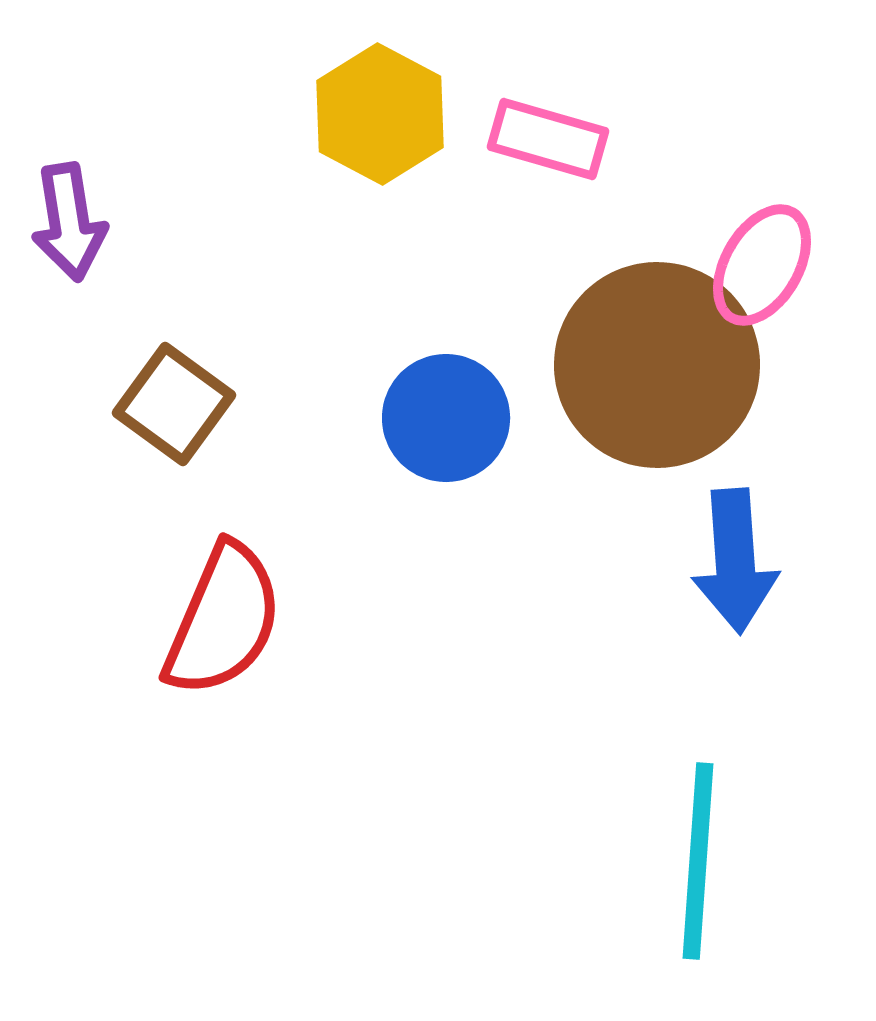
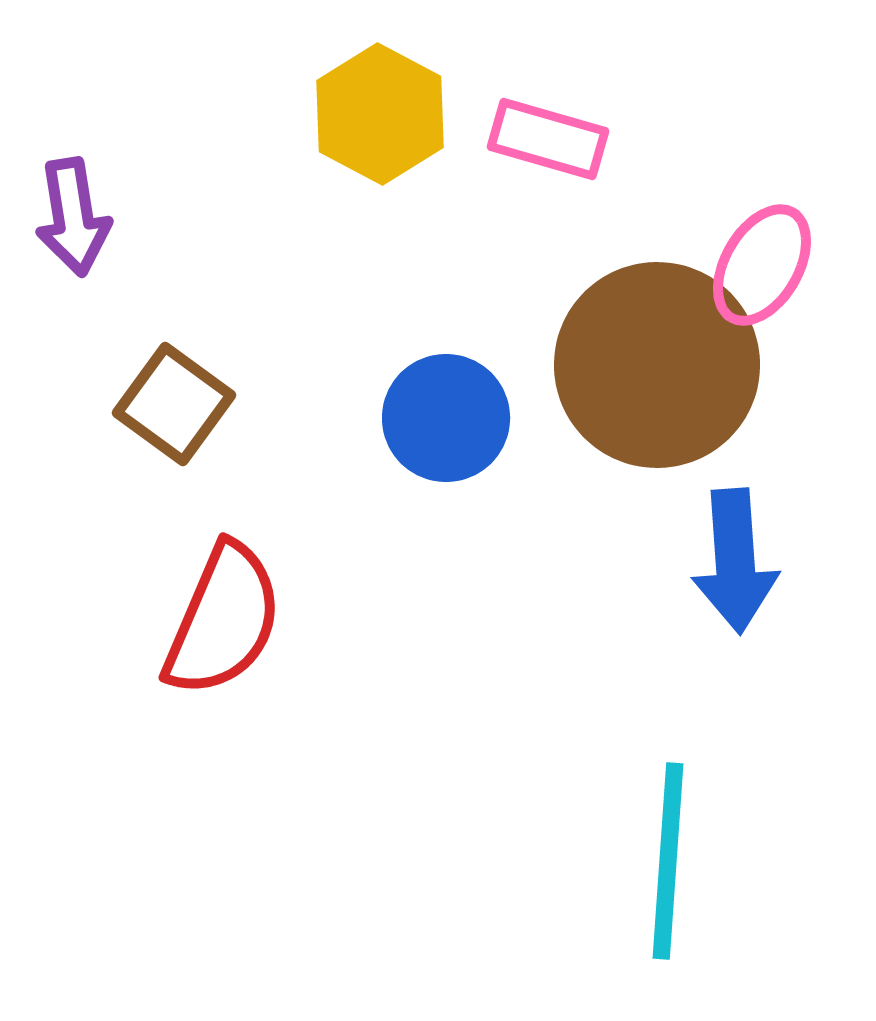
purple arrow: moved 4 px right, 5 px up
cyan line: moved 30 px left
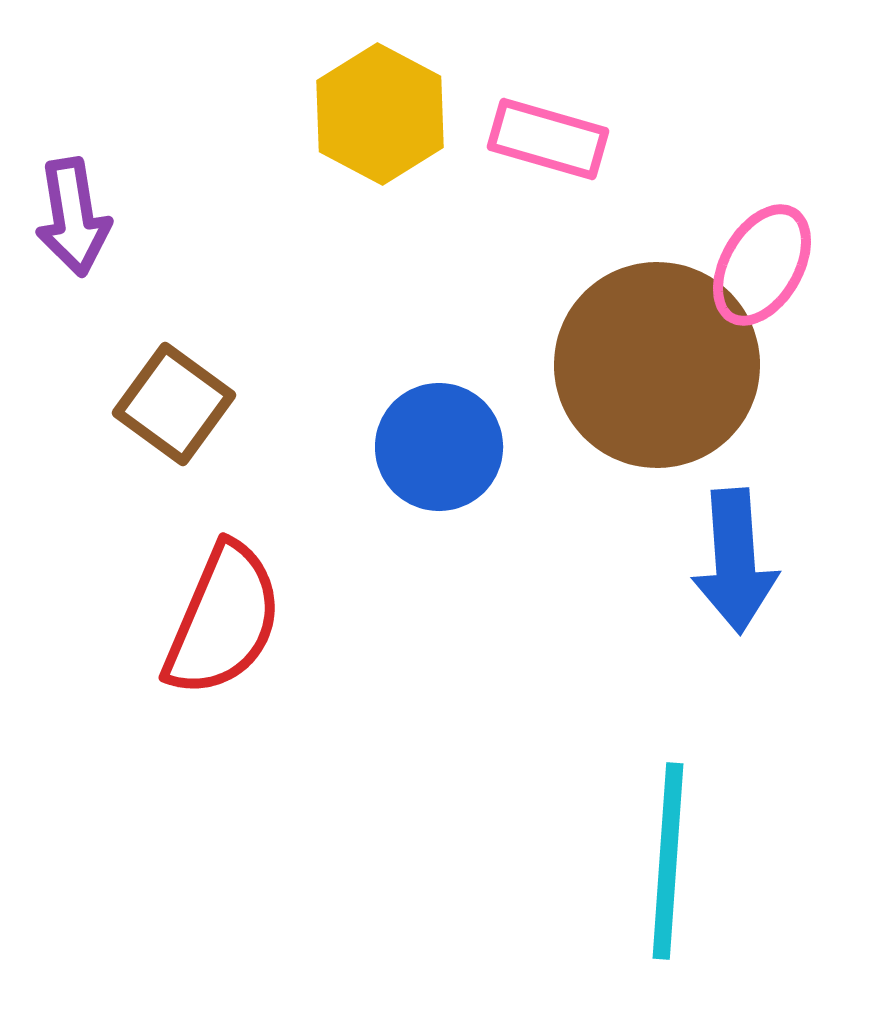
blue circle: moved 7 px left, 29 px down
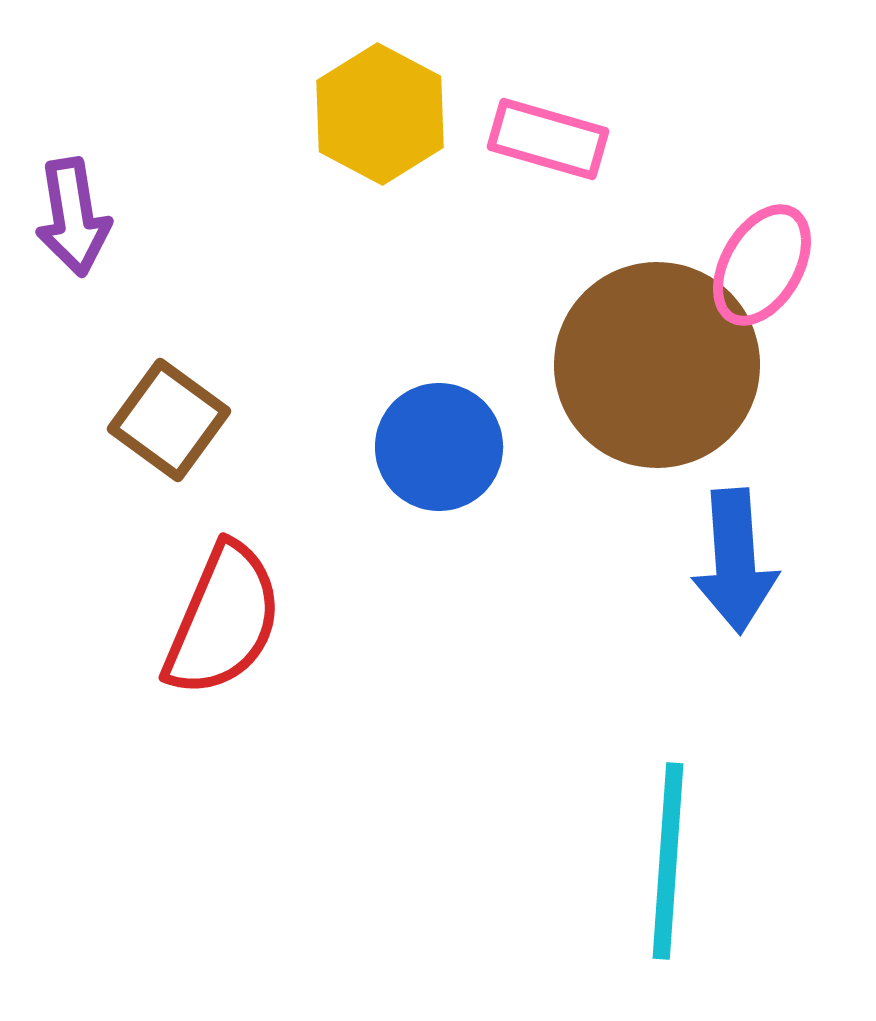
brown square: moved 5 px left, 16 px down
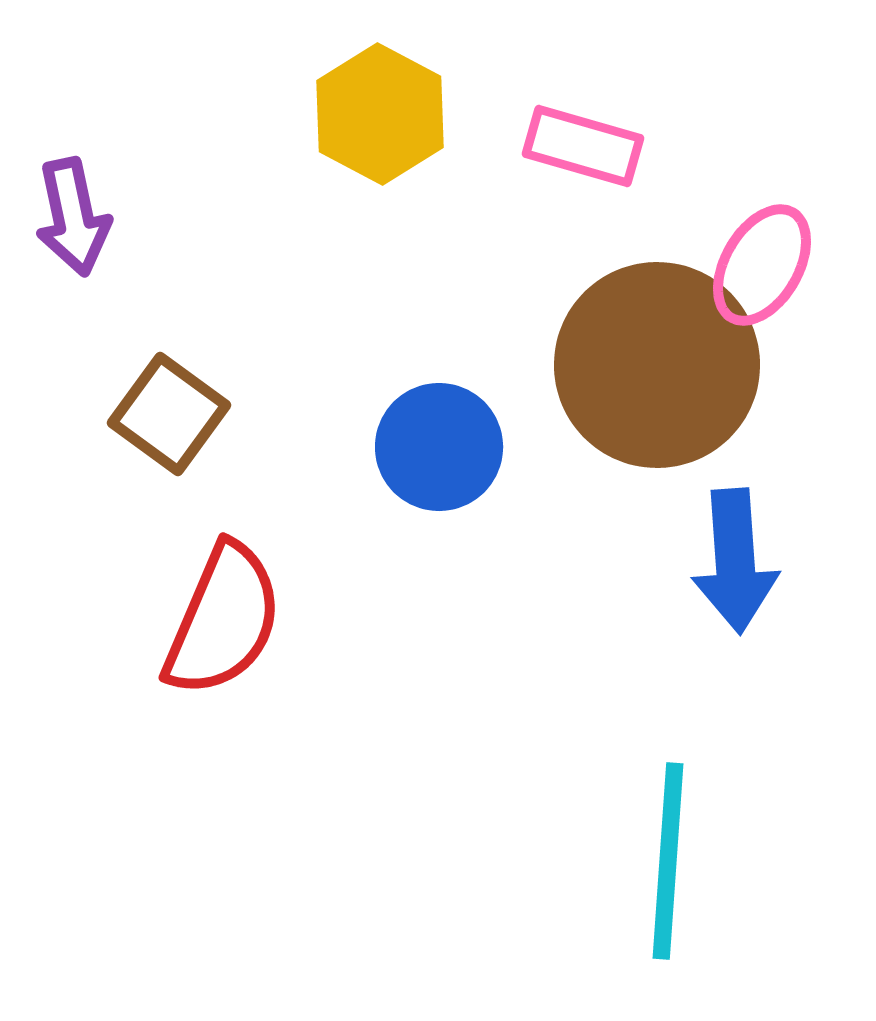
pink rectangle: moved 35 px right, 7 px down
purple arrow: rotated 3 degrees counterclockwise
brown square: moved 6 px up
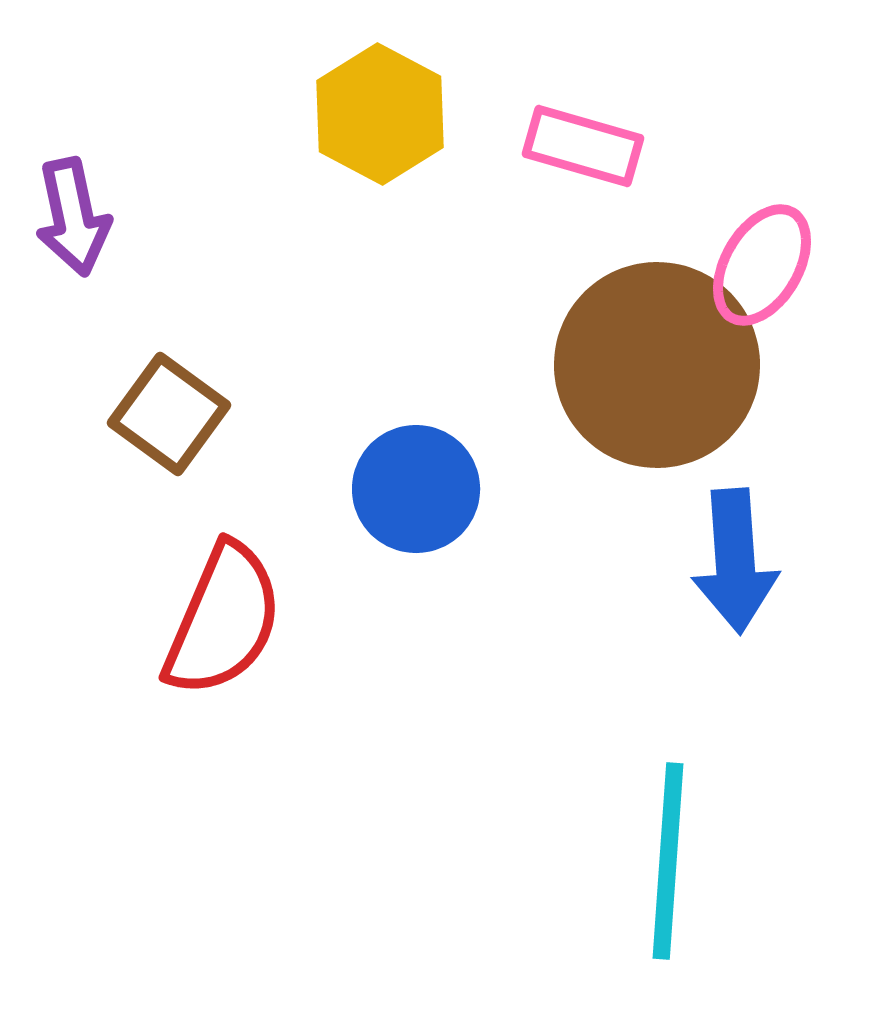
blue circle: moved 23 px left, 42 px down
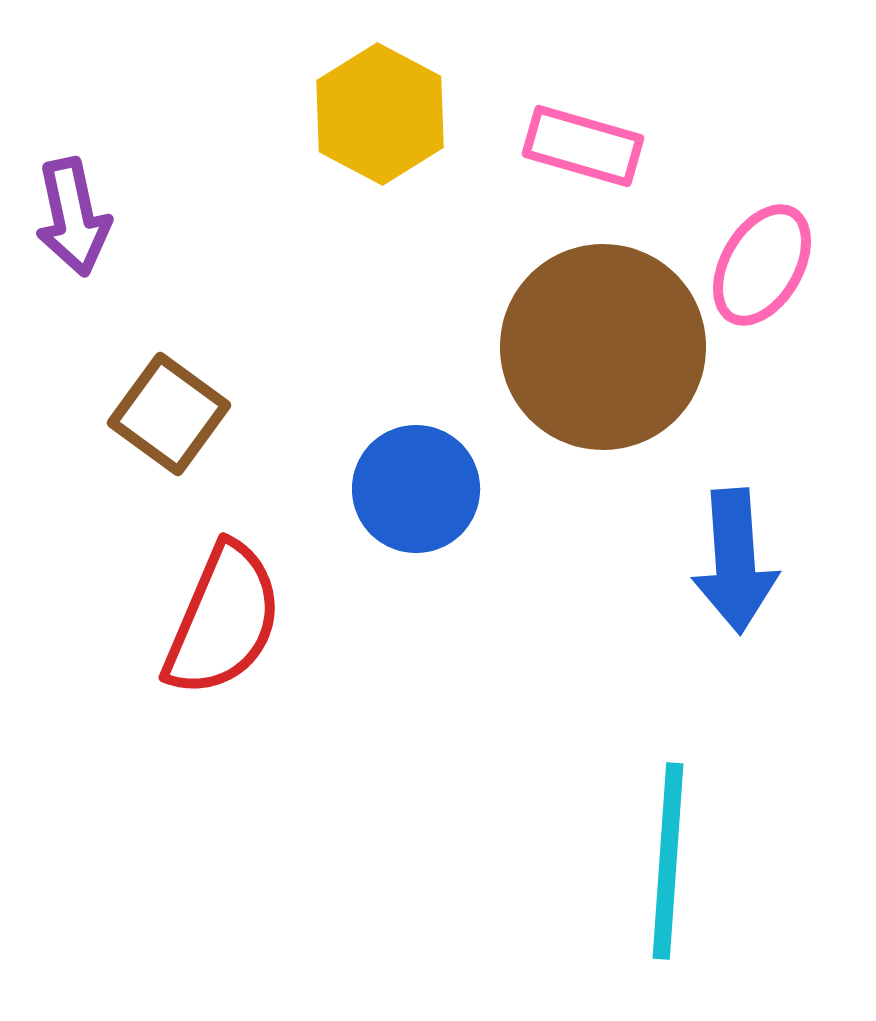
brown circle: moved 54 px left, 18 px up
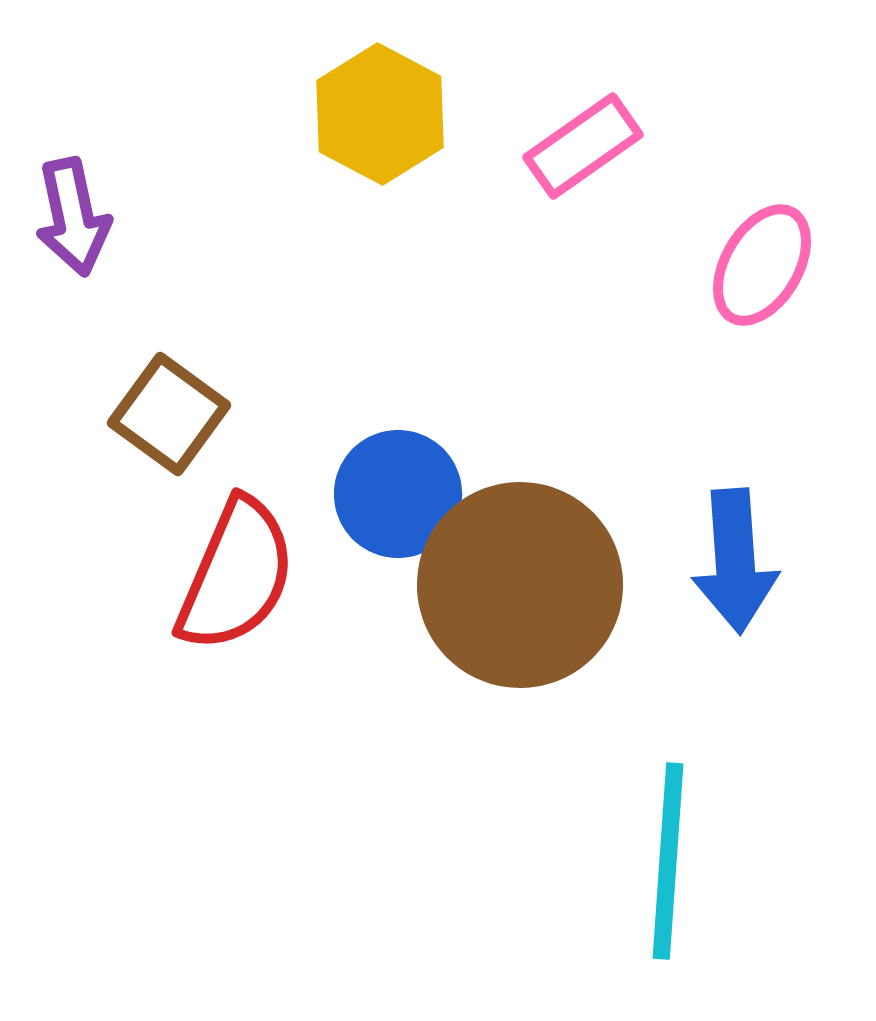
pink rectangle: rotated 51 degrees counterclockwise
brown circle: moved 83 px left, 238 px down
blue circle: moved 18 px left, 5 px down
red semicircle: moved 13 px right, 45 px up
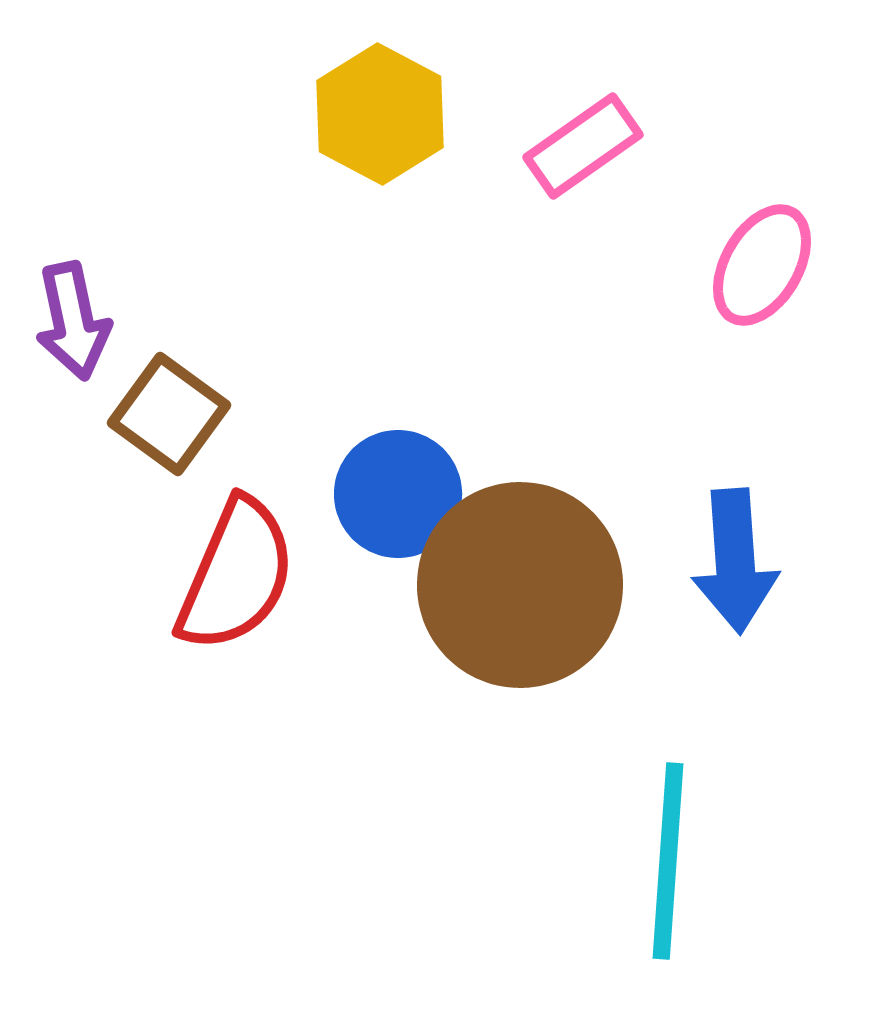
purple arrow: moved 104 px down
